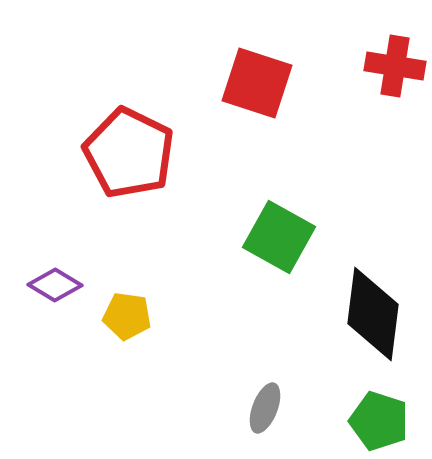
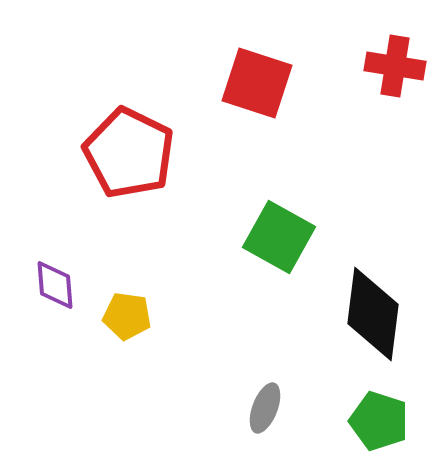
purple diamond: rotated 54 degrees clockwise
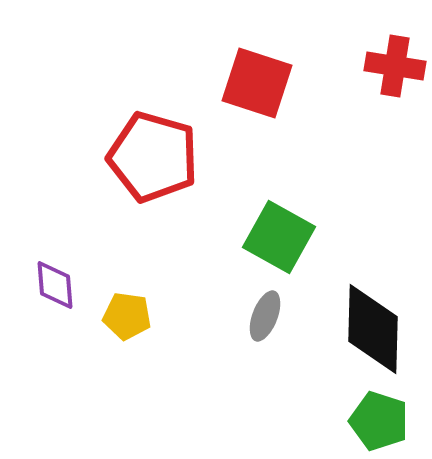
red pentagon: moved 24 px right, 4 px down; rotated 10 degrees counterclockwise
black diamond: moved 15 px down; rotated 6 degrees counterclockwise
gray ellipse: moved 92 px up
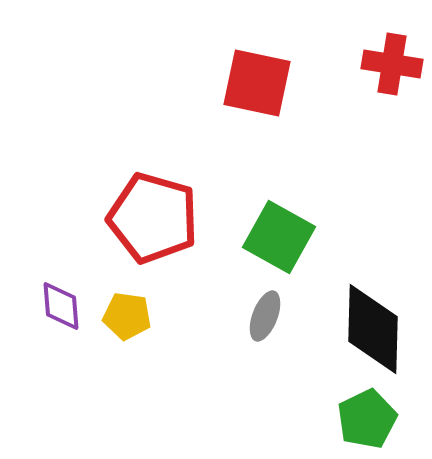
red cross: moved 3 px left, 2 px up
red square: rotated 6 degrees counterclockwise
red pentagon: moved 61 px down
purple diamond: moved 6 px right, 21 px down
green pentagon: moved 12 px left, 2 px up; rotated 28 degrees clockwise
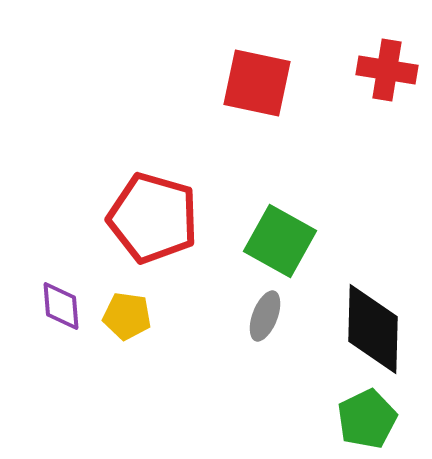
red cross: moved 5 px left, 6 px down
green square: moved 1 px right, 4 px down
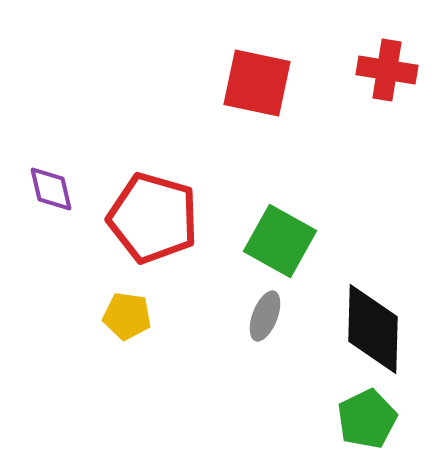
purple diamond: moved 10 px left, 117 px up; rotated 8 degrees counterclockwise
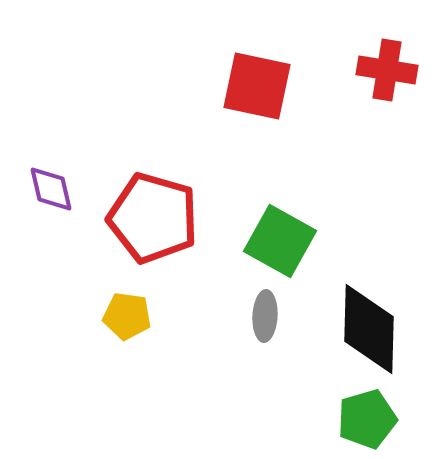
red square: moved 3 px down
gray ellipse: rotated 18 degrees counterclockwise
black diamond: moved 4 px left
green pentagon: rotated 10 degrees clockwise
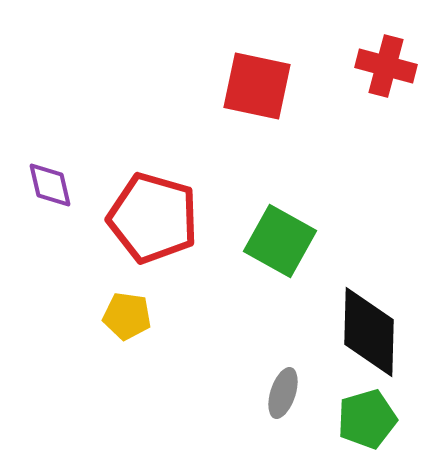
red cross: moved 1 px left, 4 px up; rotated 6 degrees clockwise
purple diamond: moved 1 px left, 4 px up
gray ellipse: moved 18 px right, 77 px down; rotated 15 degrees clockwise
black diamond: moved 3 px down
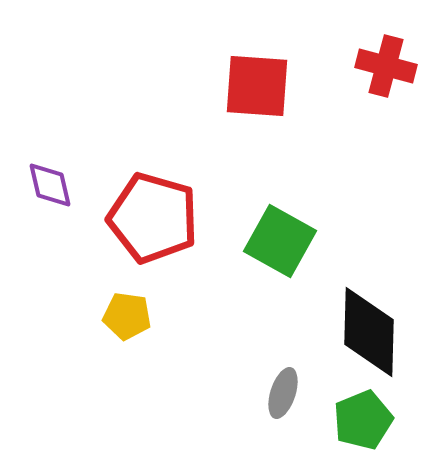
red square: rotated 8 degrees counterclockwise
green pentagon: moved 4 px left, 1 px down; rotated 6 degrees counterclockwise
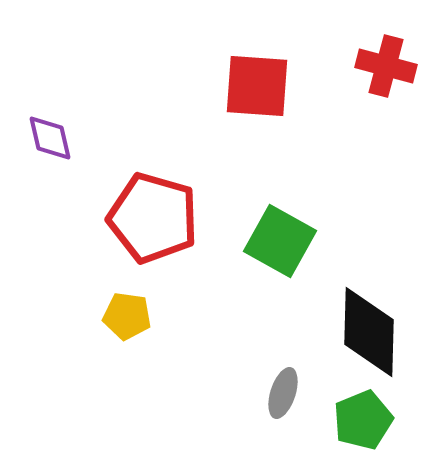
purple diamond: moved 47 px up
